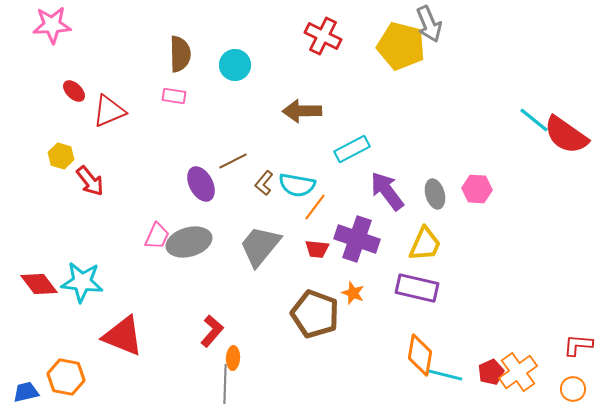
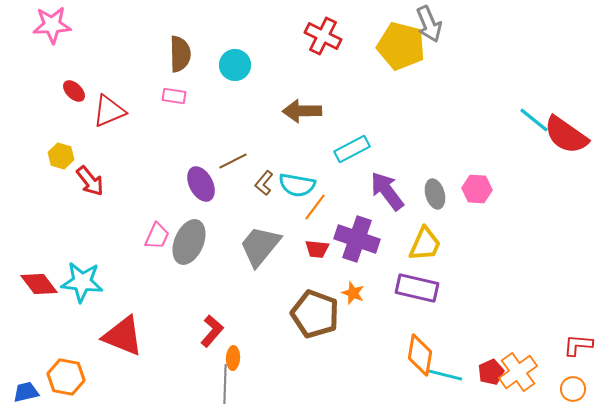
gray ellipse at (189, 242): rotated 51 degrees counterclockwise
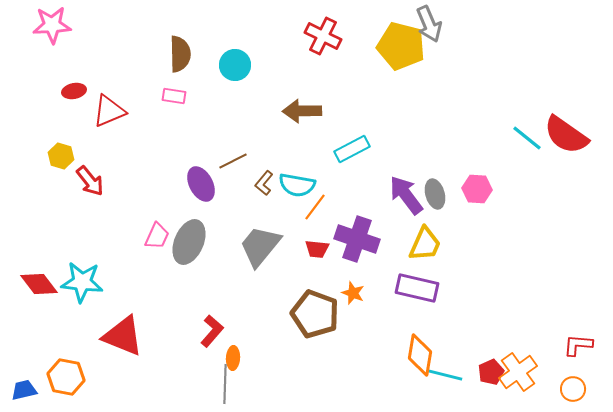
red ellipse at (74, 91): rotated 55 degrees counterclockwise
cyan line at (534, 120): moved 7 px left, 18 px down
purple arrow at (387, 191): moved 19 px right, 4 px down
blue trapezoid at (26, 392): moved 2 px left, 2 px up
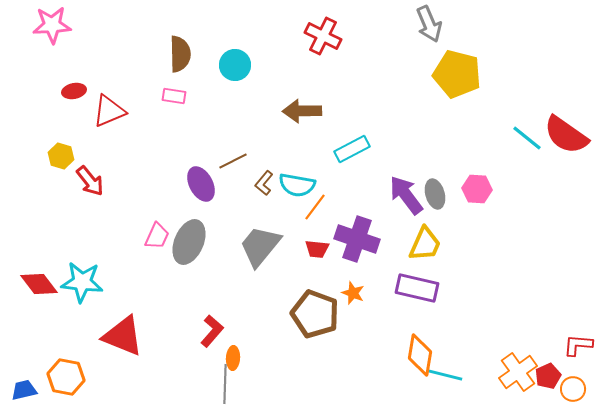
yellow pentagon at (401, 46): moved 56 px right, 28 px down
red pentagon at (491, 372): moved 57 px right, 4 px down
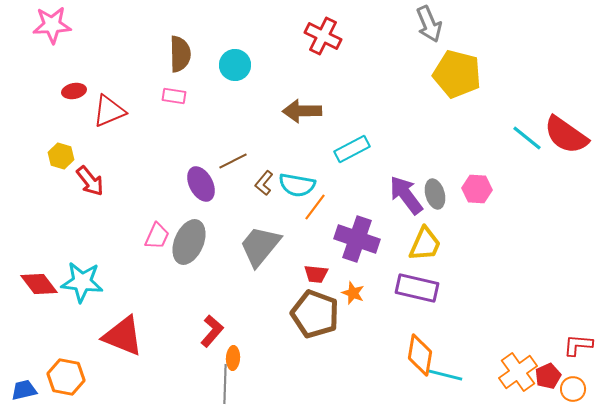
red trapezoid at (317, 249): moved 1 px left, 25 px down
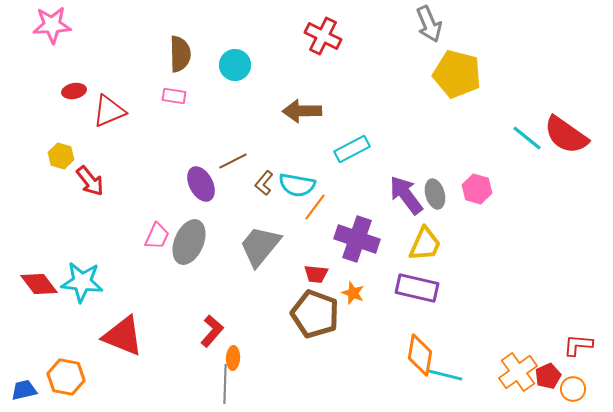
pink hexagon at (477, 189): rotated 12 degrees clockwise
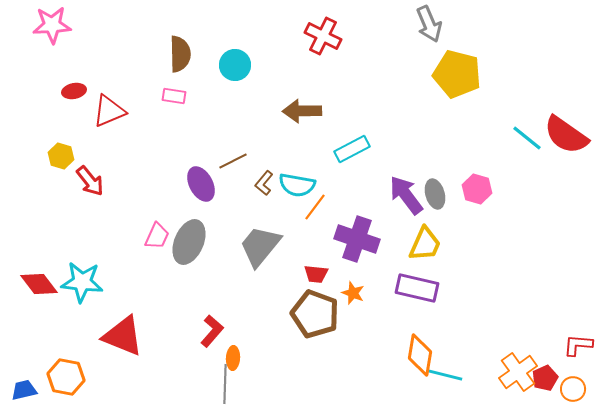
red pentagon at (548, 376): moved 3 px left, 2 px down
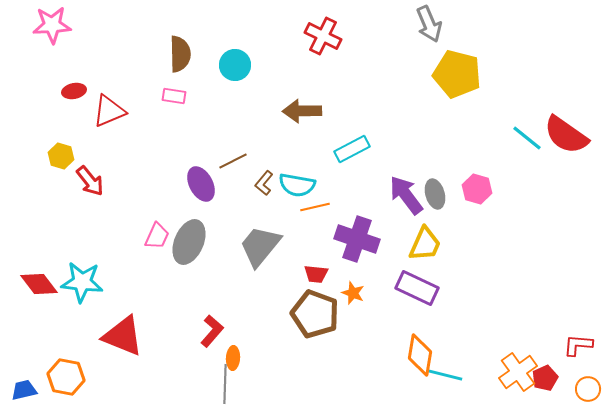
orange line at (315, 207): rotated 40 degrees clockwise
purple rectangle at (417, 288): rotated 12 degrees clockwise
orange circle at (573, 389): moved 15 px right
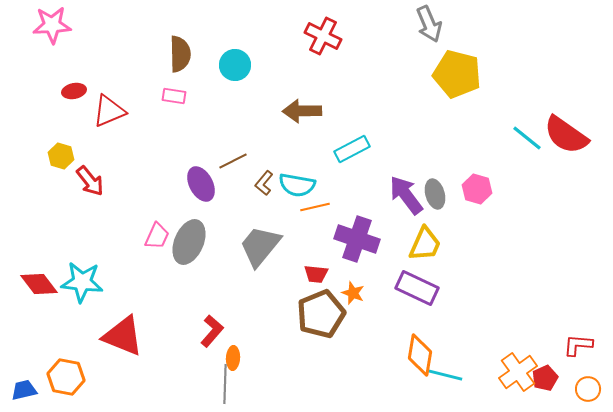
brown pentagon at (315, 314): moved 6 px right; rotated 30 degrees clockwise
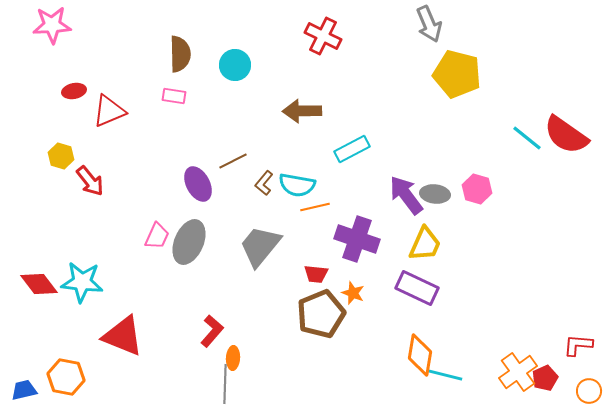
purple ellipse at (201, 184): moved 3 px left
gray ellipse at (435, 194): rotated 68 degrees counterclockwise
orange circle at (588, 389): moved 1 px right, 2 px down
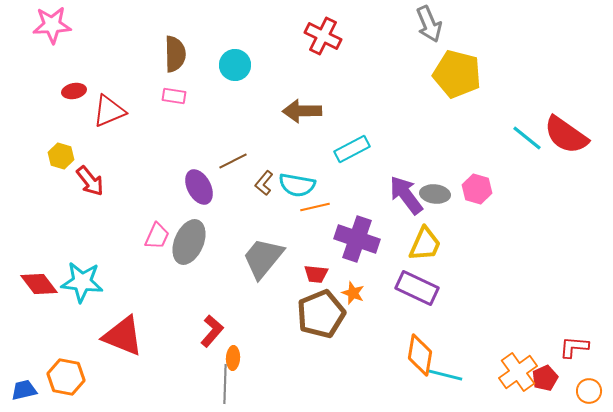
brown semicircle at (180, 54): moved 5 px left
purple ellipse at (198, 184): moved 1 px right, 3 px down
gray trapezoid at (260, 246): moved 3 px right, 12 px down
red L-shape at (578, 345): moved 4 px left, 2 px down
